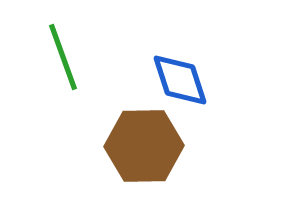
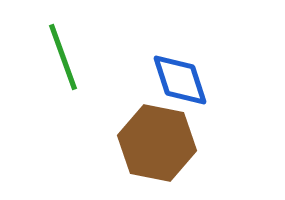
brown hexagon: moved 13 px right, 3 px up; rotated 12 degrees clockwise
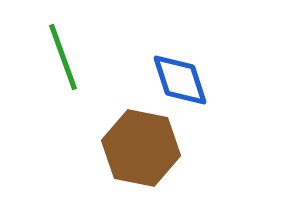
brown hexagon: moved 16 px left, 5 px down
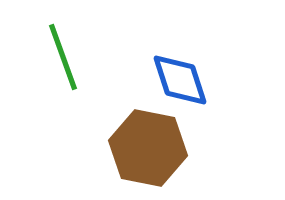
brown hexagon: moved 7 px right
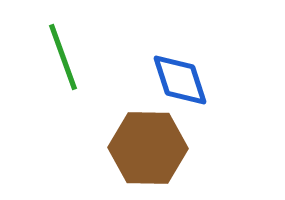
brown hexagon: rotated 10 degrees counterclockwise
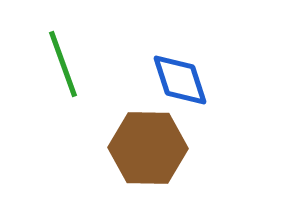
green line: moved 7 px down
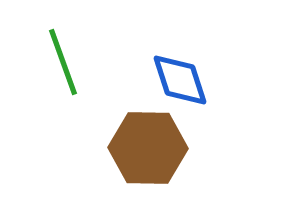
green line: moved 2 px up
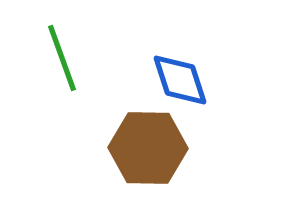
green line: moved 1 px left, 4 px up
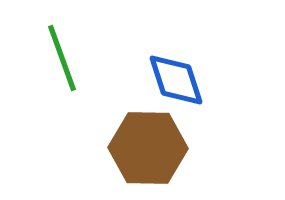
blue diamond: moved 4 px left
